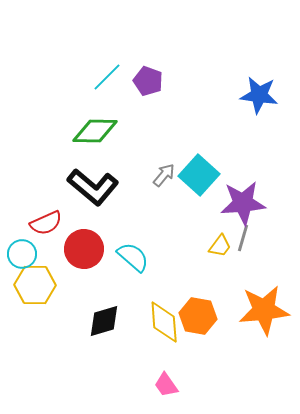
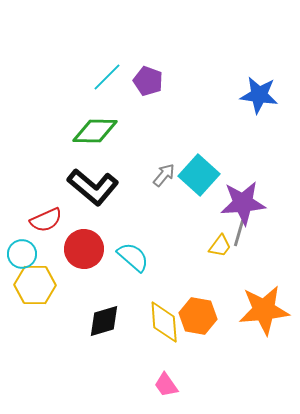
red semicircle: moved 3 px up
gray line: moved 4 px left, 5 px up
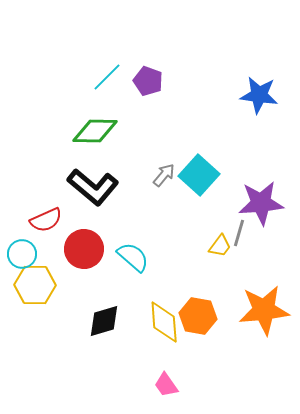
purple star: moved 18 px right
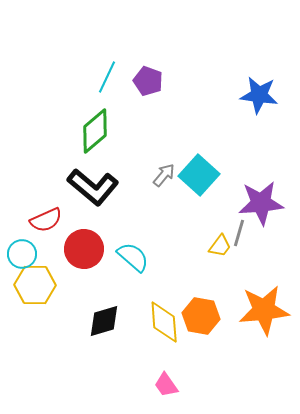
cyan line: rotated 20 degrees counterclockwise
green diamond: rotated 42 degrees counterclockwise
orange hexagon: moved 3 px right
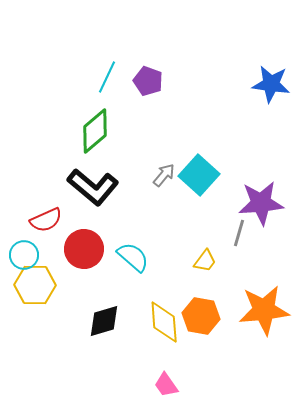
blue star: moved 12 px right, 11 px up
yellow trapezoid: moved 15 px left, 15 px down
cyan circle: moved 2 px right, 1 px down
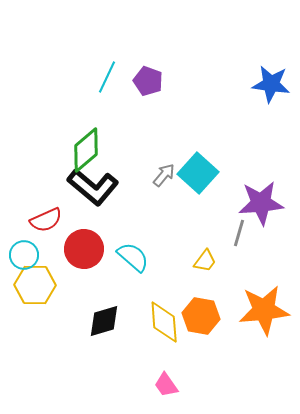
green diamond: moved 9 px left, 19 px down
cyan square: moved 1 px left, 2 px up
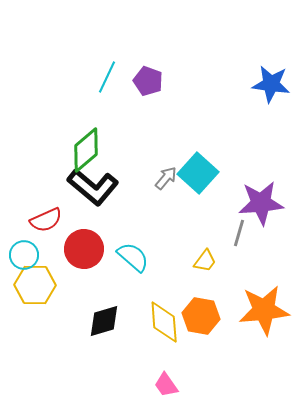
gray arrow: moved 2 px right, 3 px down
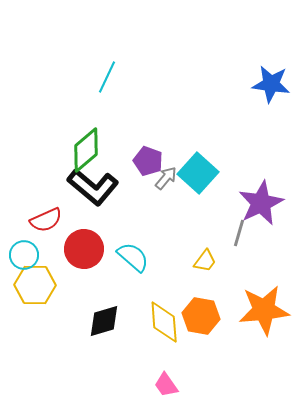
purple pentagon: moved 80 px down
purple star: rotated 21 degrees counterclockwise
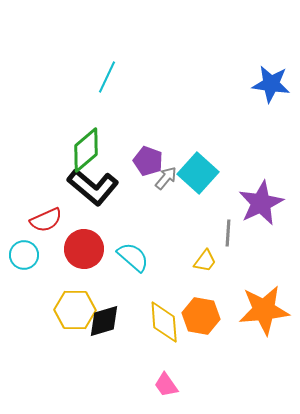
gray line: moved 11 px left; rotated 12 degrees counterclockwise
yellow hexagon: moved 40 px right, 25 px down
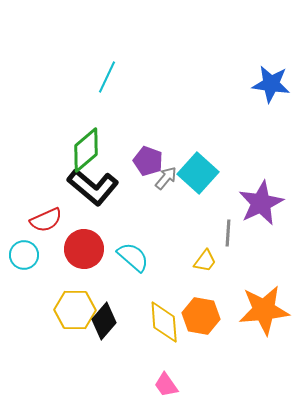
black diamond: rotated 33 degrees counterclockwise
